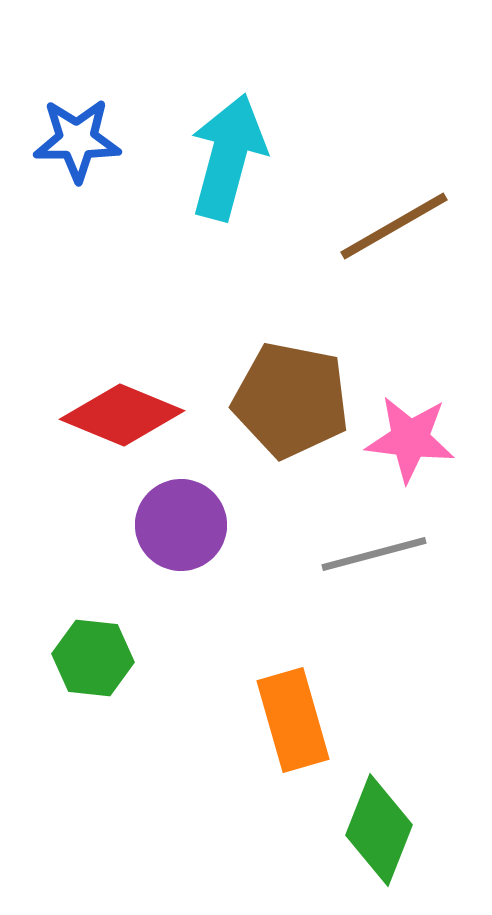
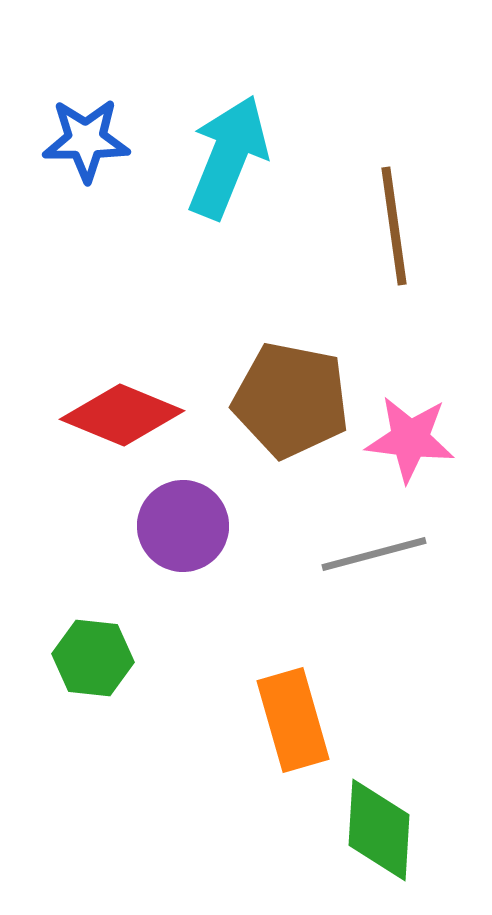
blue star: moved 9 px right
cyan arrow: rotated 7 degrees clockwise
brown line: rotated 68 degrees counterclockwise
purple circle: moved 2 px right, 1 px down
green diamond: rotated 18 degrees counterclockwise
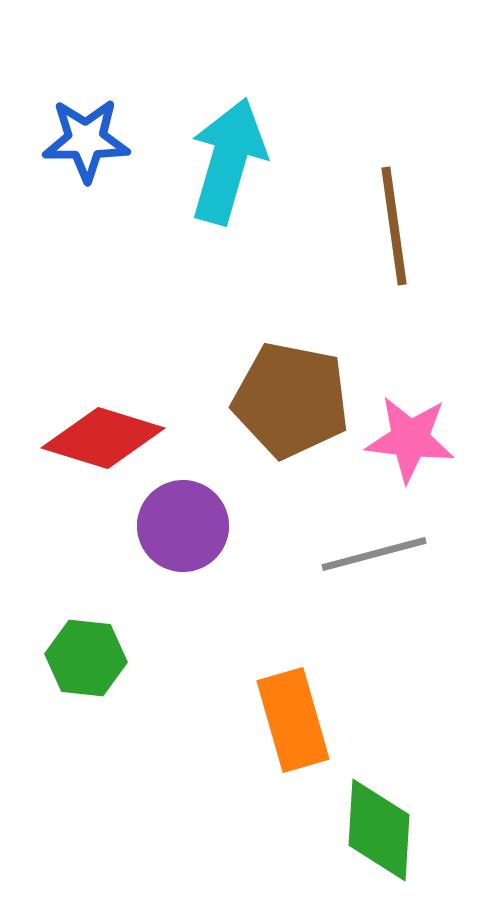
cyan arrow: moved 4 px down; rotated 6 degrees counterclockwise
red diamond: moved 19 px left, 23 px down; rotated 5 degrees counterclockwise
green hexagon: moved 7 px left
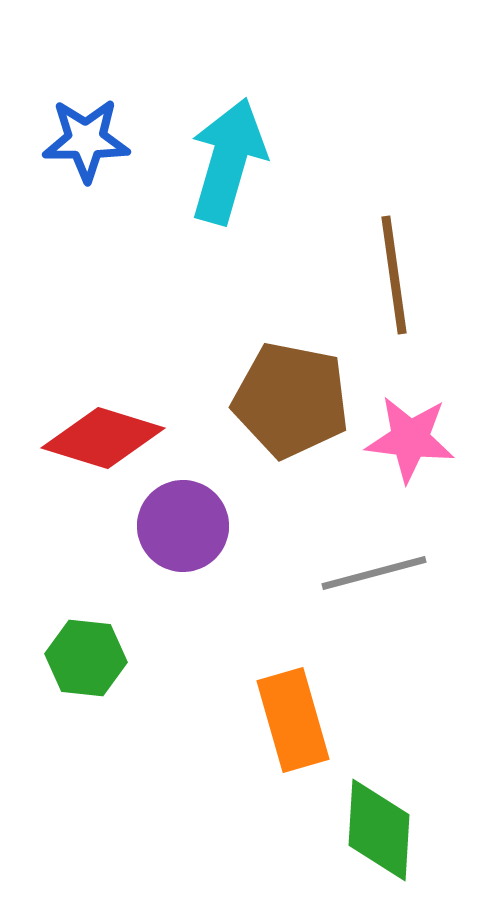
brown line: moved 49 px down
gray line: moved 19 px down
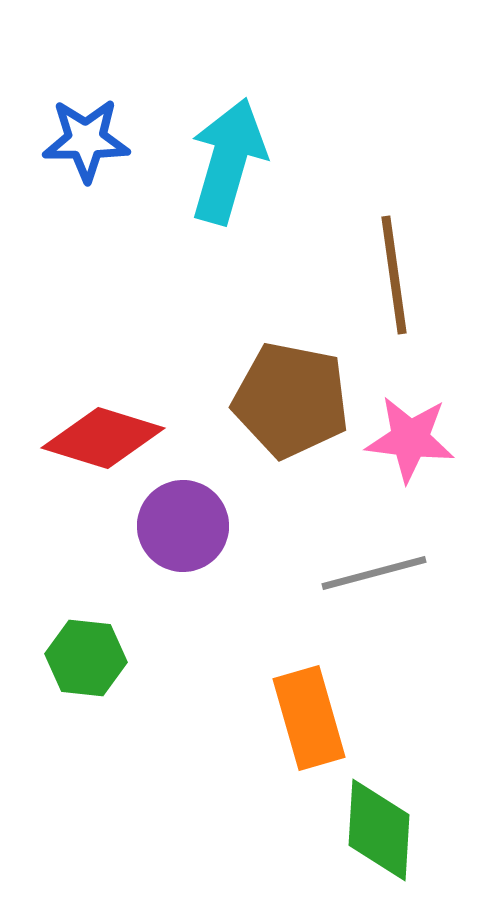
orange rectangle: moved 16 px right, 2 px up
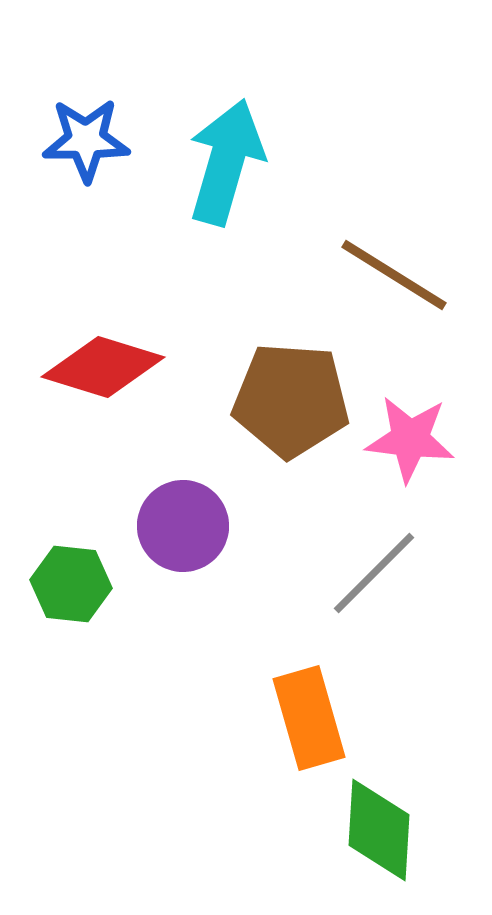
cyan arrow: moved 2 px left, 1 px down
brown line: rotated 50 degrees counterclockwise
brown pentagon: rotated 7 degrees counterclockwise
red diamond: moved 71 px up
gray line: rotated 30 degrees counterclockwise
green hexagon: moved 15 px left, 74 px up
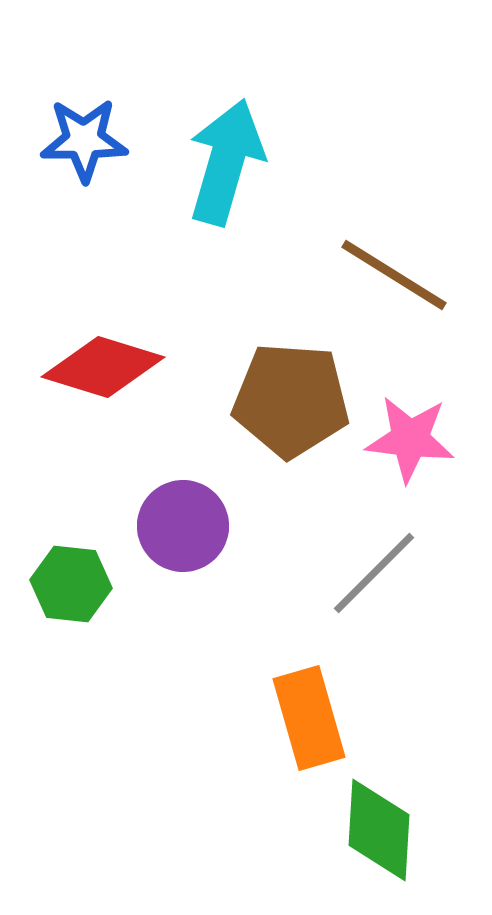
blue star: moved 2 px left
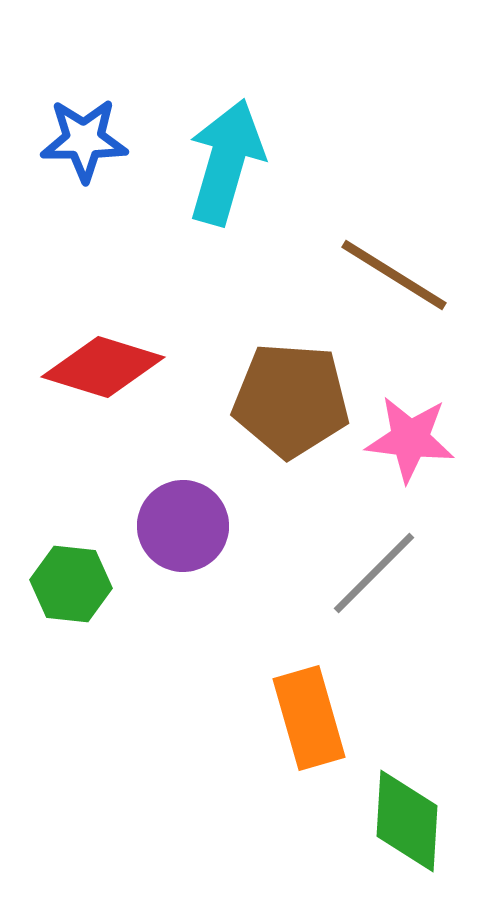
green diamond: moved 28 px right, 9 px up
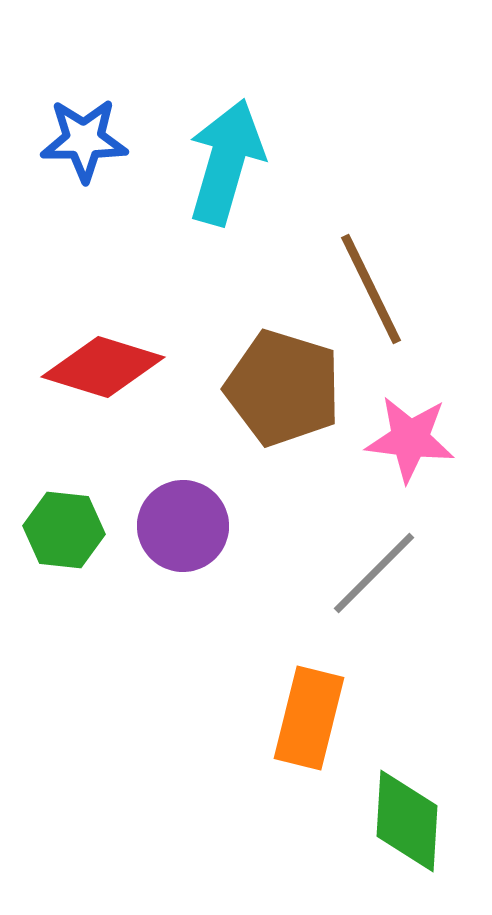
brown line: moved 23 px left, 14 px down; rotated 32 degrees clockwise
brown pentagon: moved 8 px left, 12 px up; rotated 13 degrees clockwise
green hexagon: moved 7 px left, 54 px up
orange rectangle: rotated 30 degrees clockwise
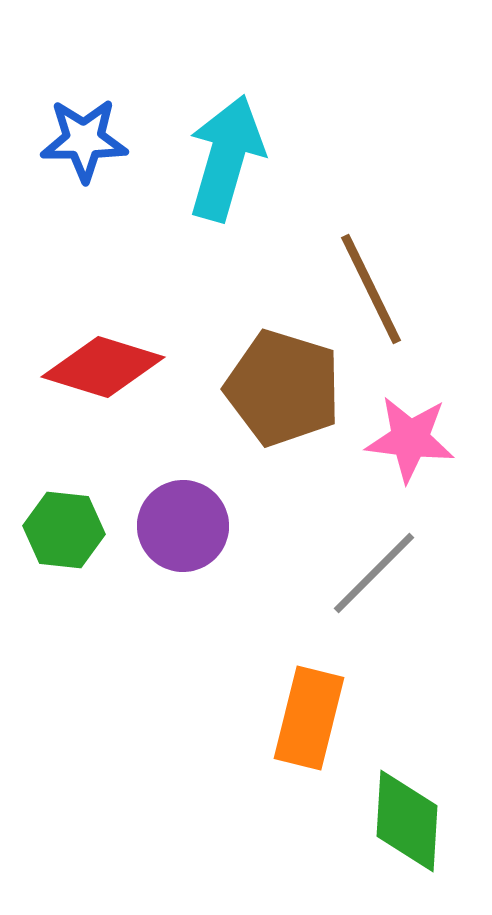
cyan arrow: moved 4 px up
